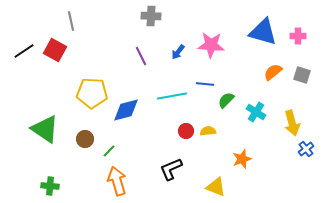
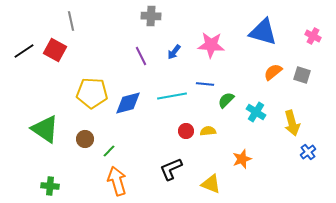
pink cross: moved 15 px right; rotated 28 degrees clockwise
blue arrow: moved 4 px left
blue diamond: moved 2 px right, 7 px up
blue cross: moved 2 px right, 3 px down
yellow triangle: moved 5 px left, 3 px up
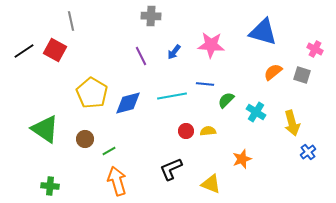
pink cross: moved 2 px right, 13 px down
yellow pentagon: rotated 28 degrees clockwise
green line: rotated 16 degrees clockwise
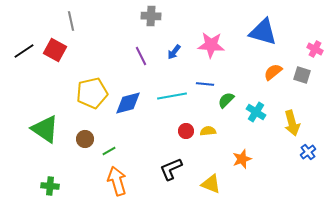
yellow pentagon: rotated 28 degrees clockwise
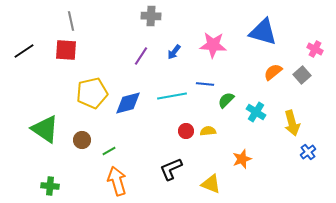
pink star: moved 2 px right
red square: moved 11 px right; rotated 25 degrees counterclockwise
purple line: rotated 60 degrees clockwise
gray square: rotated 30 degrees clockwise
brown circle: moved 3 px left, 1 px down
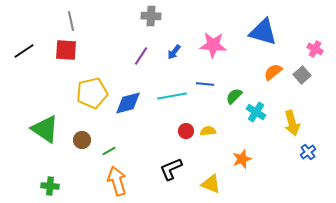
green semicircle: moved 8 px right, 4 px up
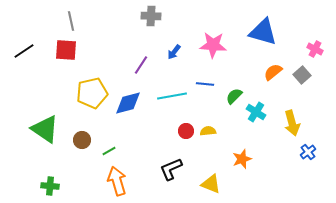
purple line: moved 9 px down
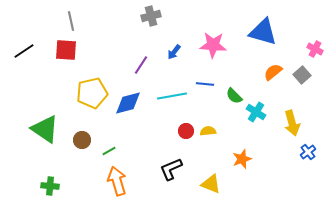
gray cross: rotated 18 degrees counterclockwise
green semicircle: rotated 90 degrees counterclockwise
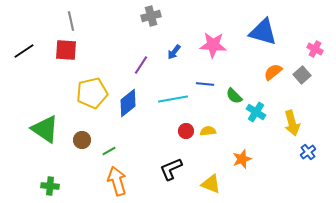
cyan line: moved 1 px right, 3 px down
blue diamond: rotated 24 degrees counterclockwise
